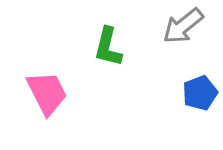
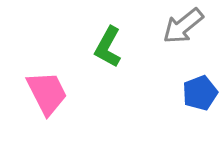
green L-shape: rotated 15 degrees clockwise
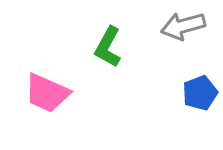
gray arrow: rotated 24 degrees clockwise
pink trapezoid: rotated 141 degrees clockwise
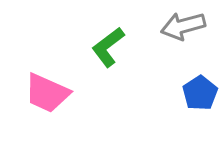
green L-shape: rotated 24 degrees clockwise
blue pentagon: rotated 12 degrees counterclockwise
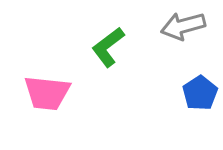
pink trapezoid: rotated 18 degrees counterclockwise
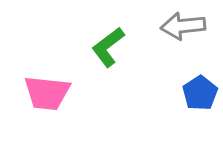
gray arrow: rotated 9 degrees clockwise
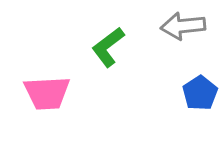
pink trapezoid: rotated 9 degrees counterclockwise
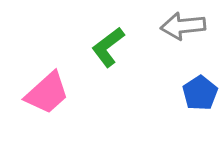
pink trapezoid: rotated 39 degrees counterclockwise
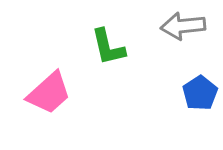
green L-shape: rotated 66 degrees counterclockwise
pink trapezoid: moved 2 px right
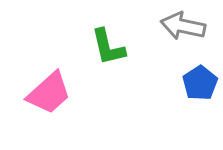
gray arrow: rotated 18 degrees clockwise
blue pentagon: moved 10 px up
